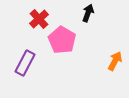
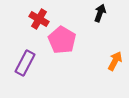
black arrow: moved 12 px right
red cross: rotated 18 degrees counterclockwise
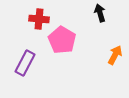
black arrow: rotated 36 degrees counterclockwise
red cross: rotated 24 degrees counterclockwise
orange arrow: moved 6 px up
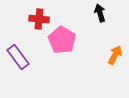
purple rectangle: moved 7 px left, 6 px up; rotated 65 degrees counterclockwise
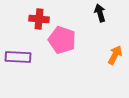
pink pentagon: rotated 12 degrees counterclockwise
purple rectangle: rotated 50 degrees counterclockwise
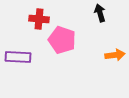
orange arrow: rotated 54 degrees clockwise
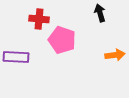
purple rectangle: moved 2 px left
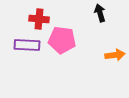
pink pentagon: rotated 12 degrees counterclockwise
purple rectangle: moved 11 px right, 12 px up
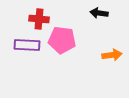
black arrow: moved 1 px left; rotated 66 degrees counterclockwise
orange arrow: moved 3 px left
